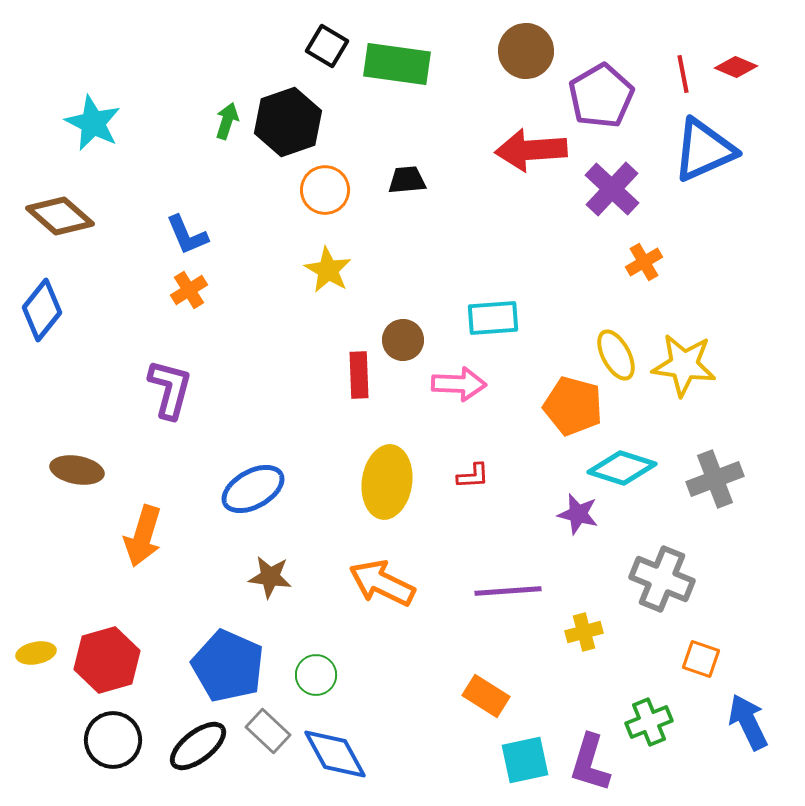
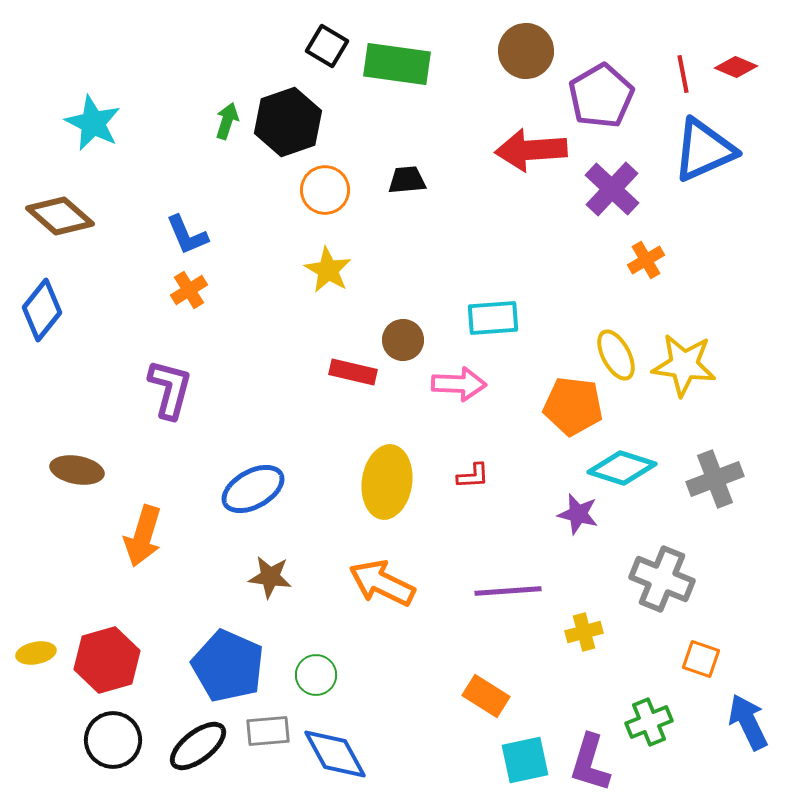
orange cross at (644, 262): moved 2 px right, 2 px up
red rectangle at (359, 375): moved 6 px left, 3 px up; rotated 75 degrees counterclockwise
orange pentagon at (573, 406): rotated 8 degrees counterclockwise
gray rectangle at (268, 731): rotated 48 degrees counterclockwise
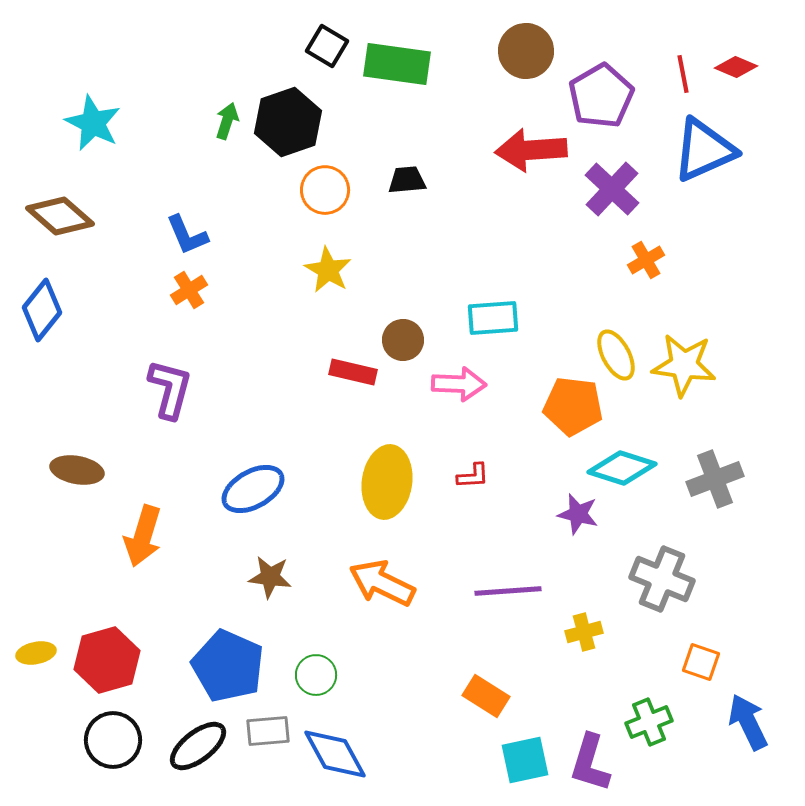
orange square at (701, 659): moved 3 px down
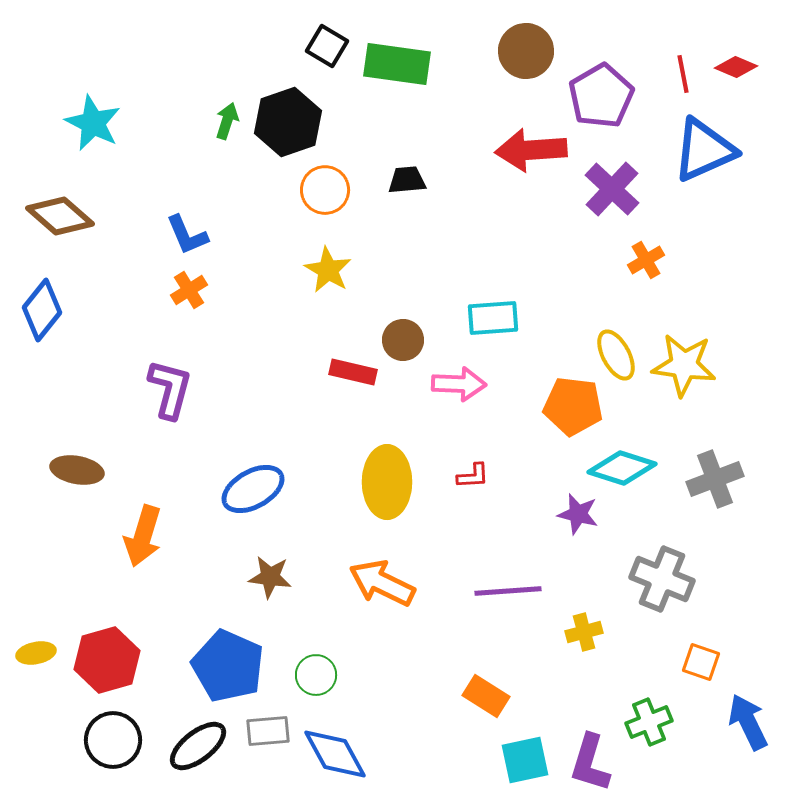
yellow ellipse at (387, 482): rotated 8 degrees counterclockwise
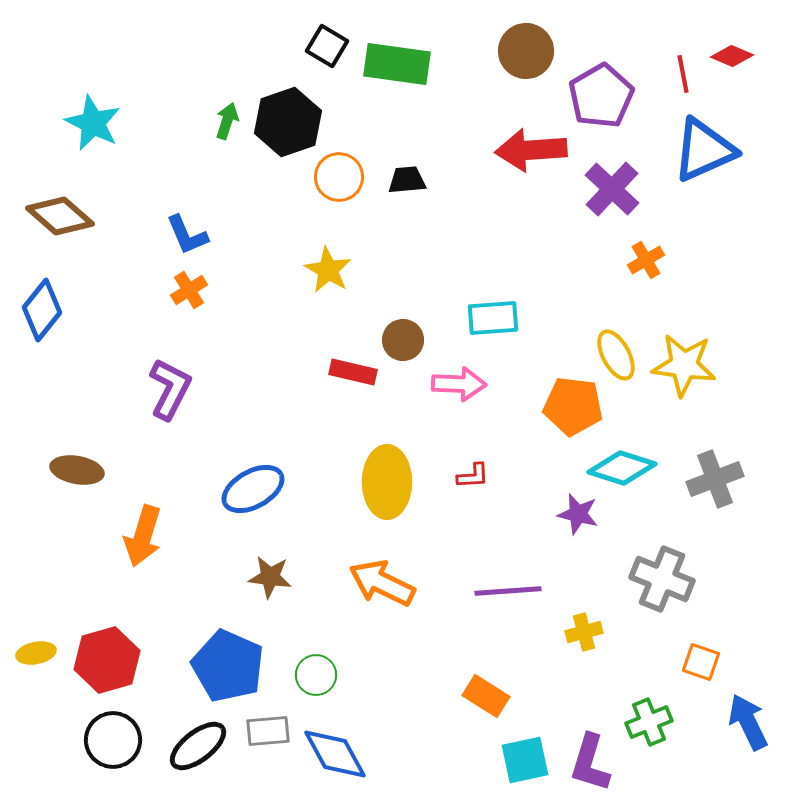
red diamond at (736, 67): moved 4 px left, 11 px up
orange circle at (325, 190): moved 14 px right, 13 px up
purple L-shape at (170, 389): rotated 12 degrees clockwise
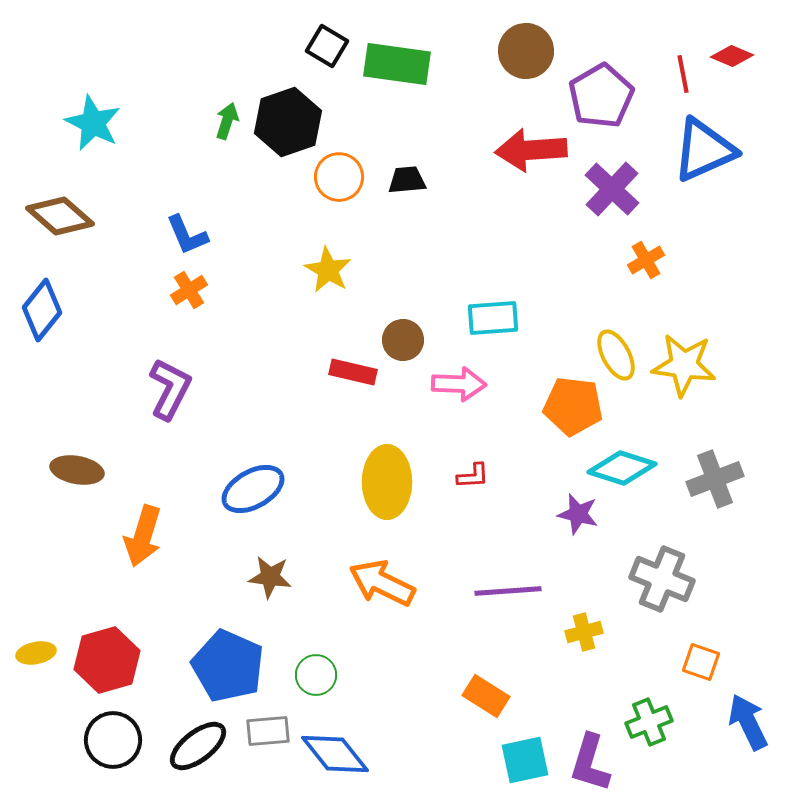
blue diamond at (335, 754): rotated 10 degrees counterclockwise
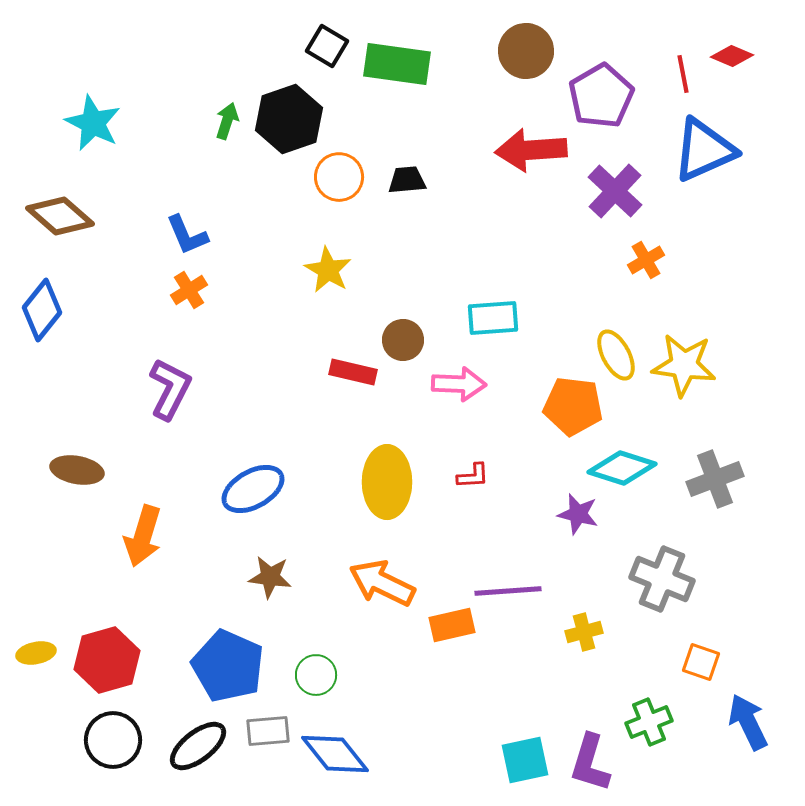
black hexagon at (288, 122): moved 1 px right, 3 px up
purple cross at (612, 189): moved 3 px right, 2 px down
orange rectangle at (486, 696): moved 34 px left, 71 px up; rotated 45 degrees counterclockwise
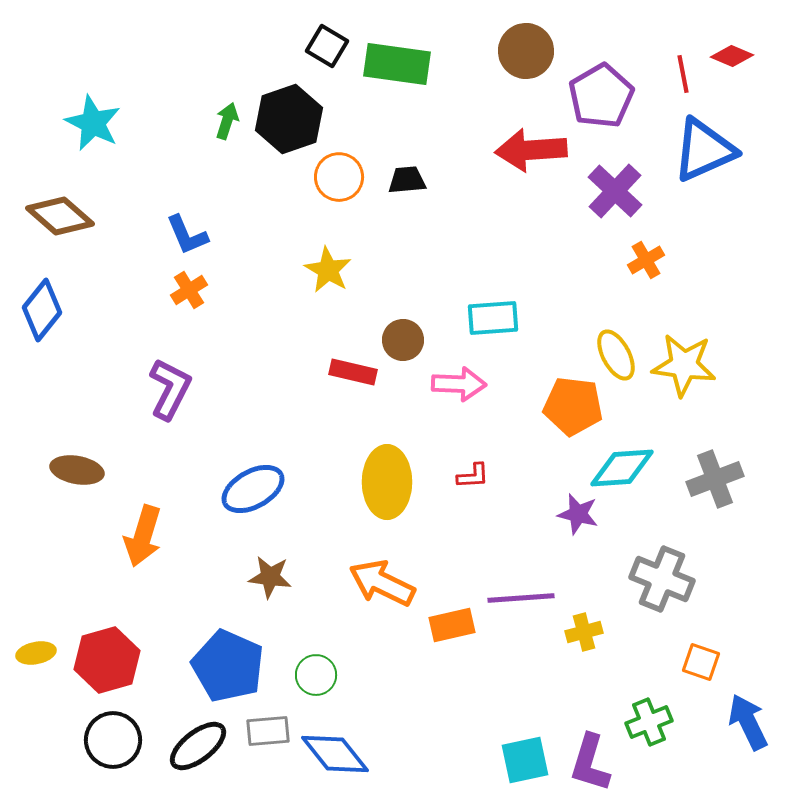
cyan diamond at (622, 468): rotated 22 degrees counterclockwise
purple line at (508, 591): moved 13 px right, 7 px down
